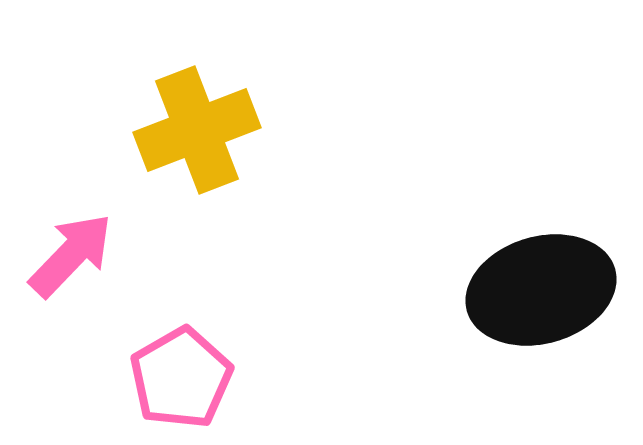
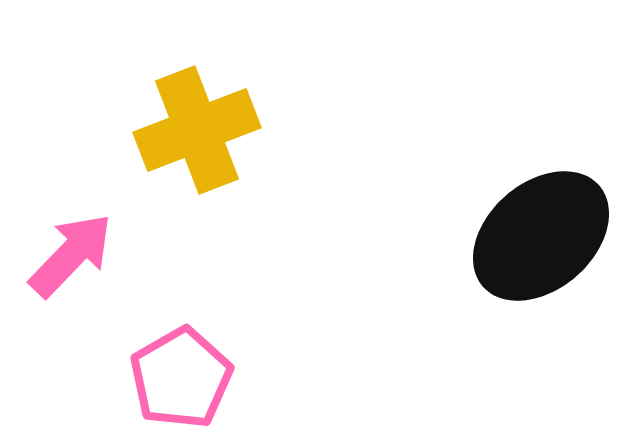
black ellipse: moved 54 px up; rotated 25 degrees counterclockwise
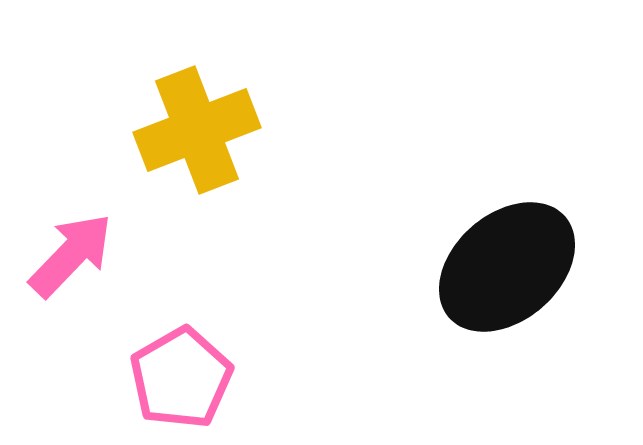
black ellipse: moved 34 px left, 31 px down
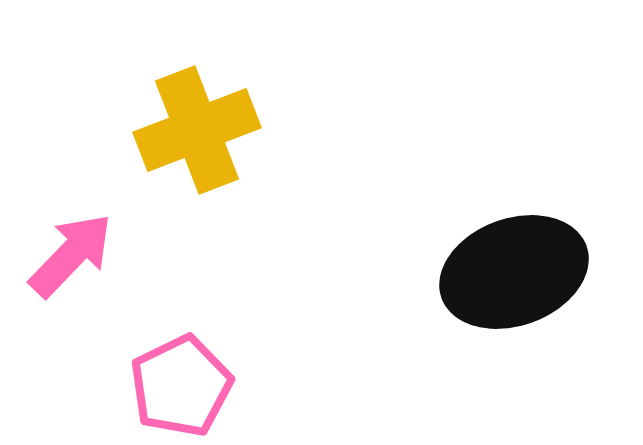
black ellipse: moved 7 px right, 5 px down; rotated 21 degrees clockwise
pink pentagon: moved 8 px down; rotated 4 degrees clockwise
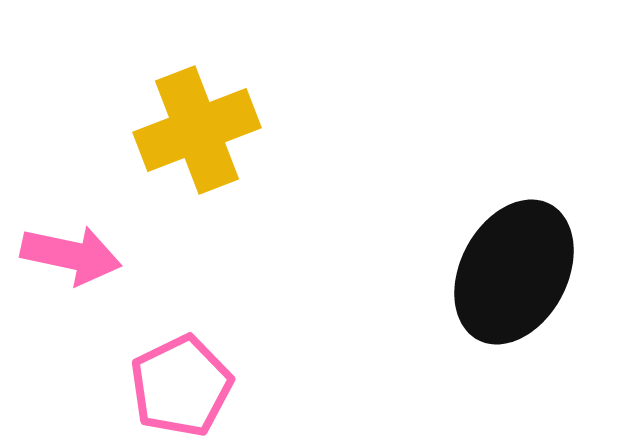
pink arrow: rotated 58 degrees clockwise
black ellipse: rotated 42 degrees counterclockwise
